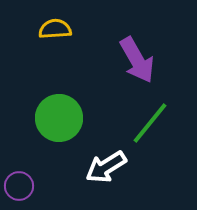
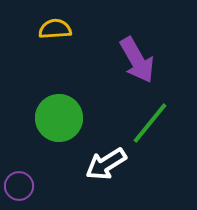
white arrow: moved 3 px up
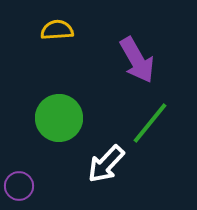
yellow semicircle: moved 2 px right, 1 px down
white arrow: rotated 15 degrees counterclockwise
